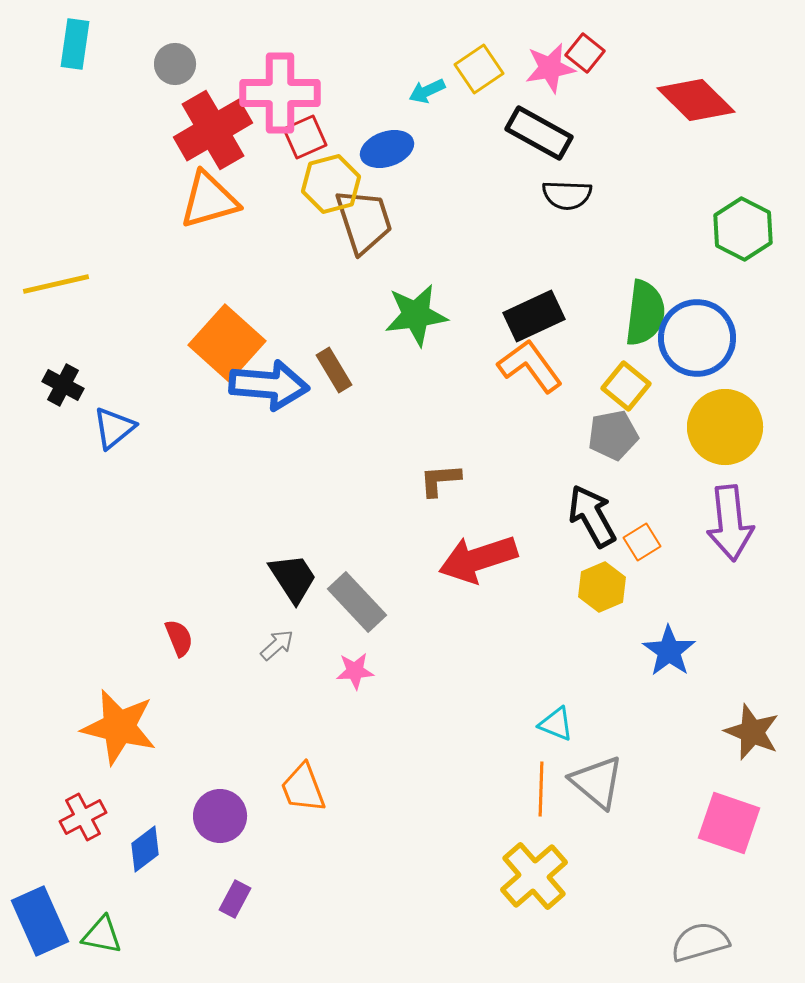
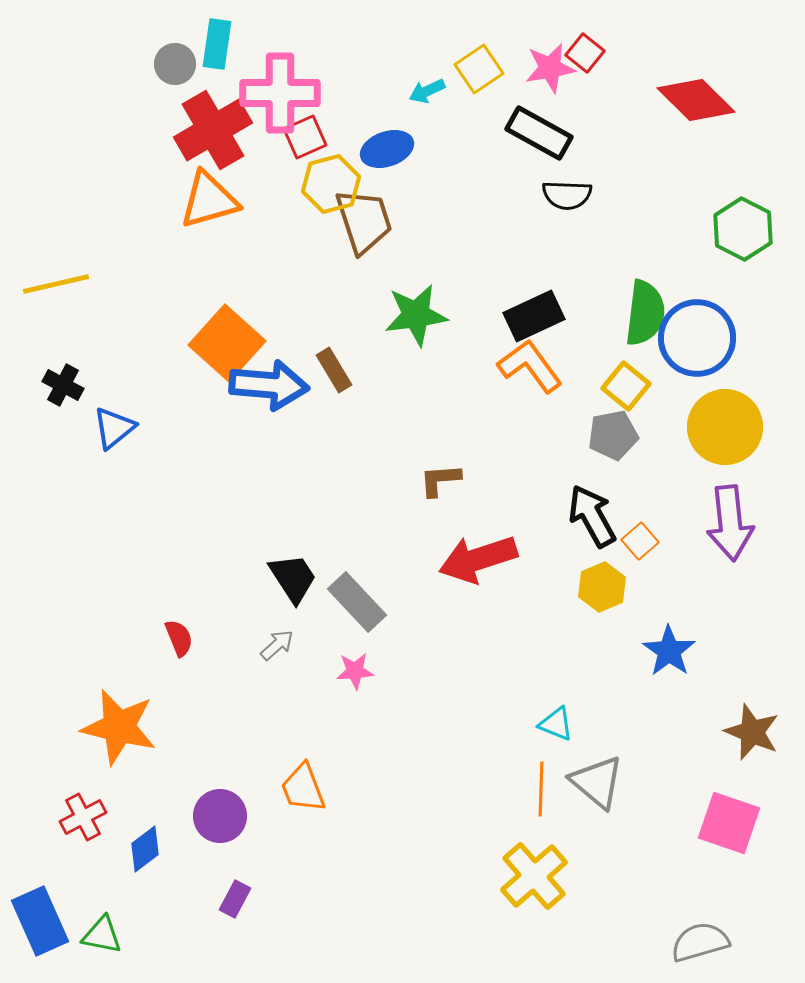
cyan rectangle at (75, 44): moved 142 px right
orange square at (642, 542): moved 2 px left, 1 px up; rotated 9 degrees counterclockwise
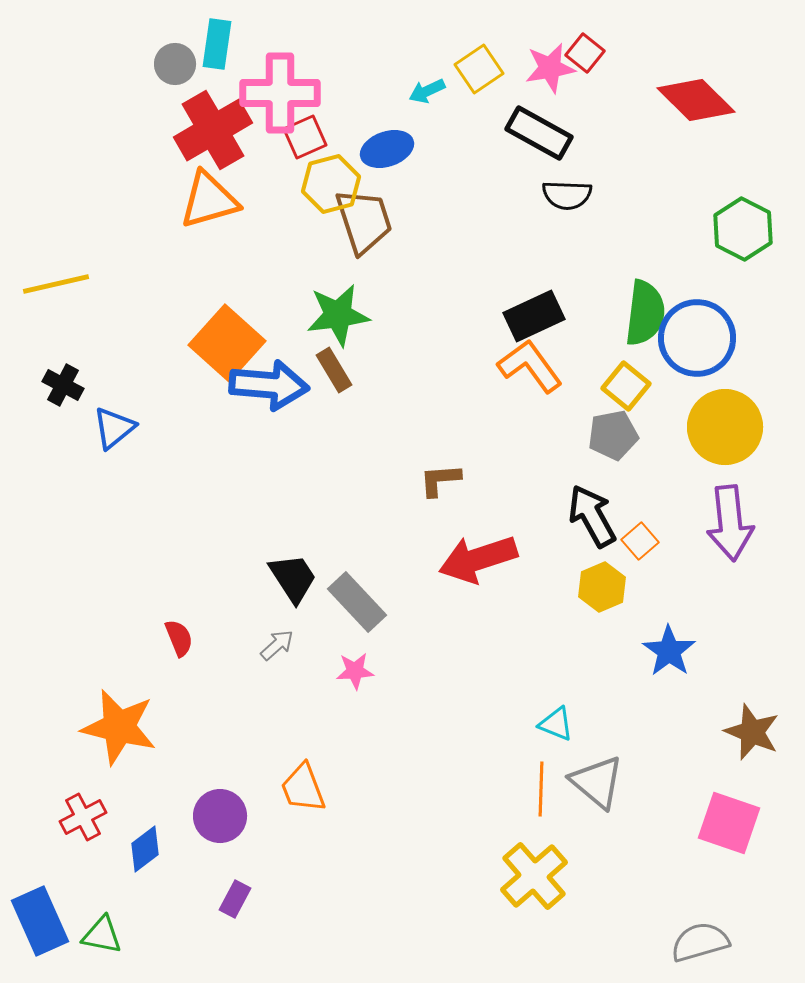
green star at (416, 315): moved 78 px left
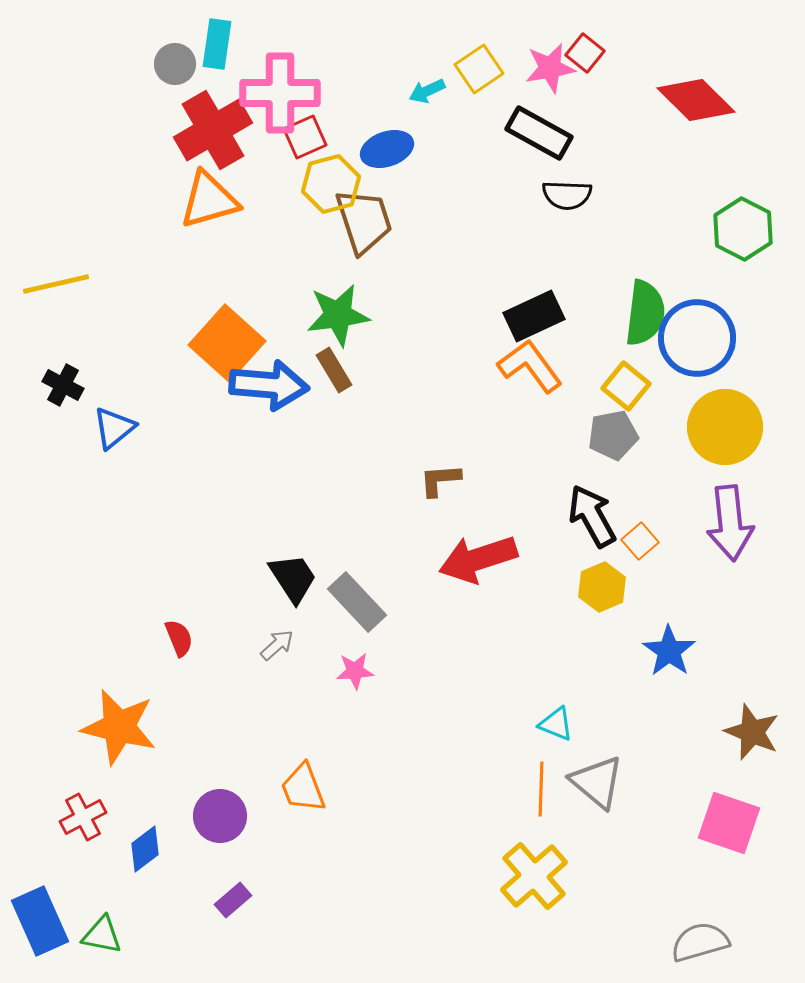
purple rectangle at (235, 899): moved 2 px left, 1 px down; rotated 21 degrees clockwise
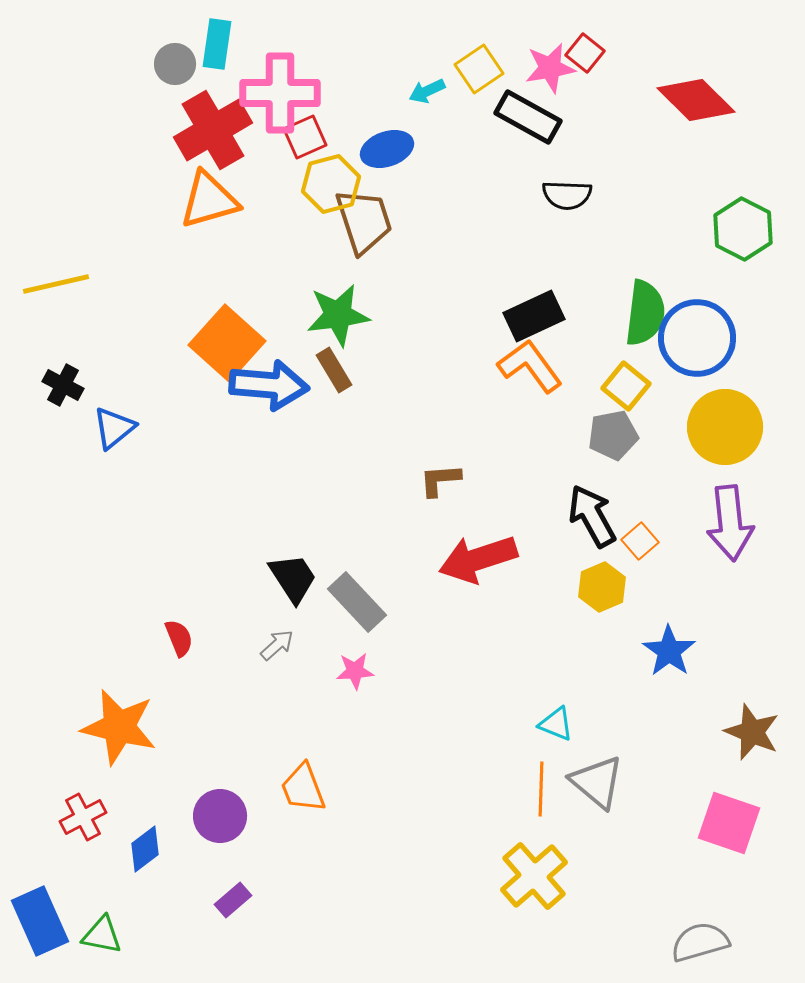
black rectangle at (539, 133): moved 11 px left, 16 px up
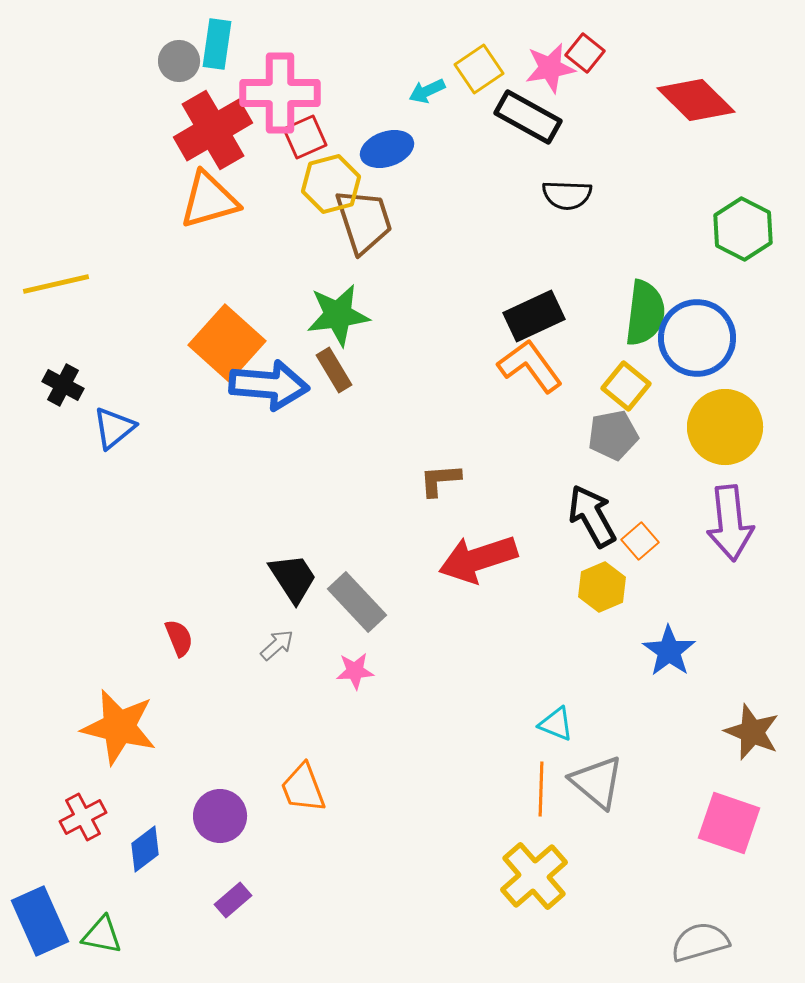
gray circle at (175, 64): moved 4 px right, 3 px up
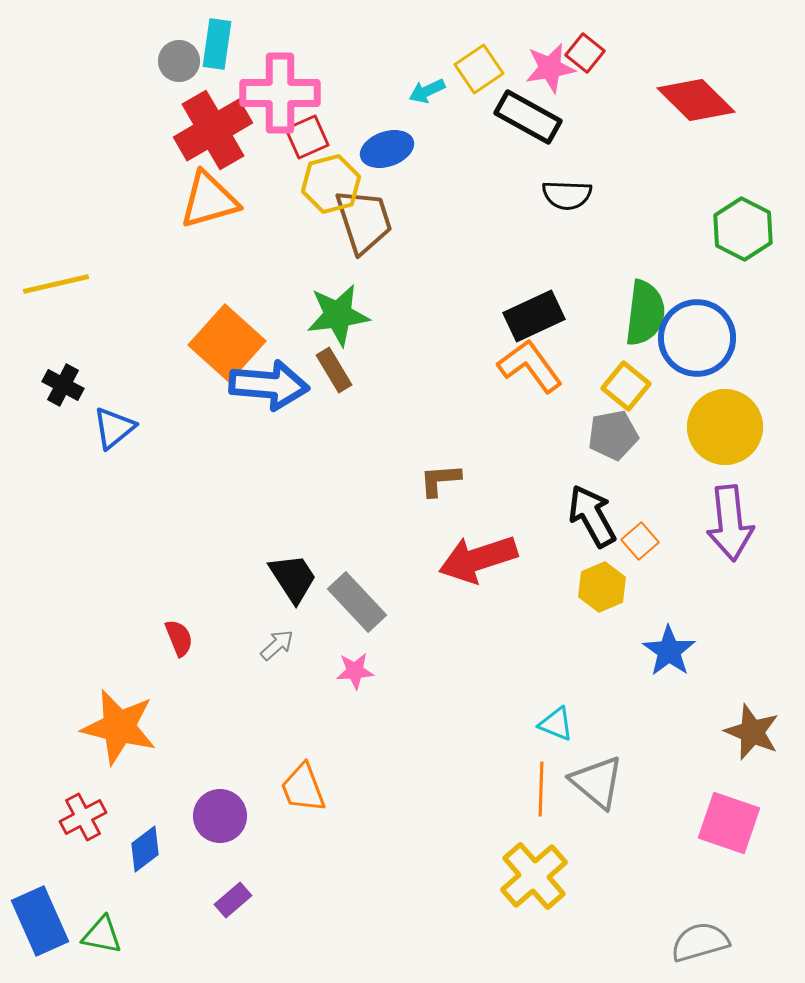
red square at (305, 137): moved 2 px right
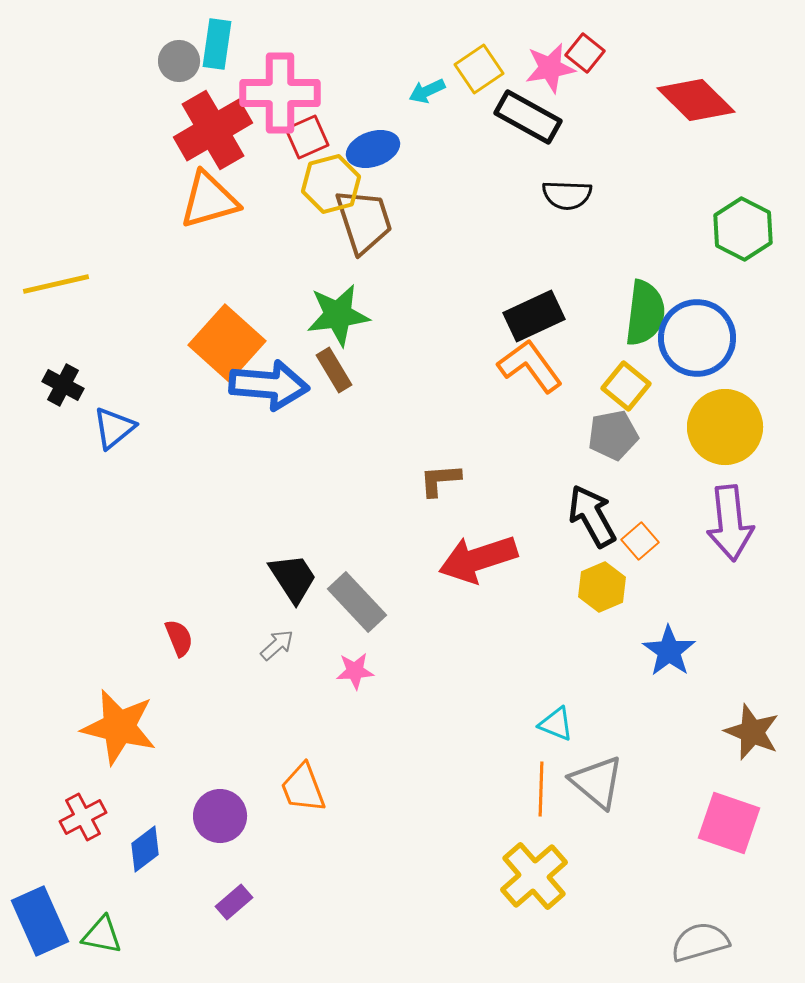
blue ellipse at (387, 149): moved 14 px left
purple rectangle at (233, 900): moved 1 px right, 2 px down
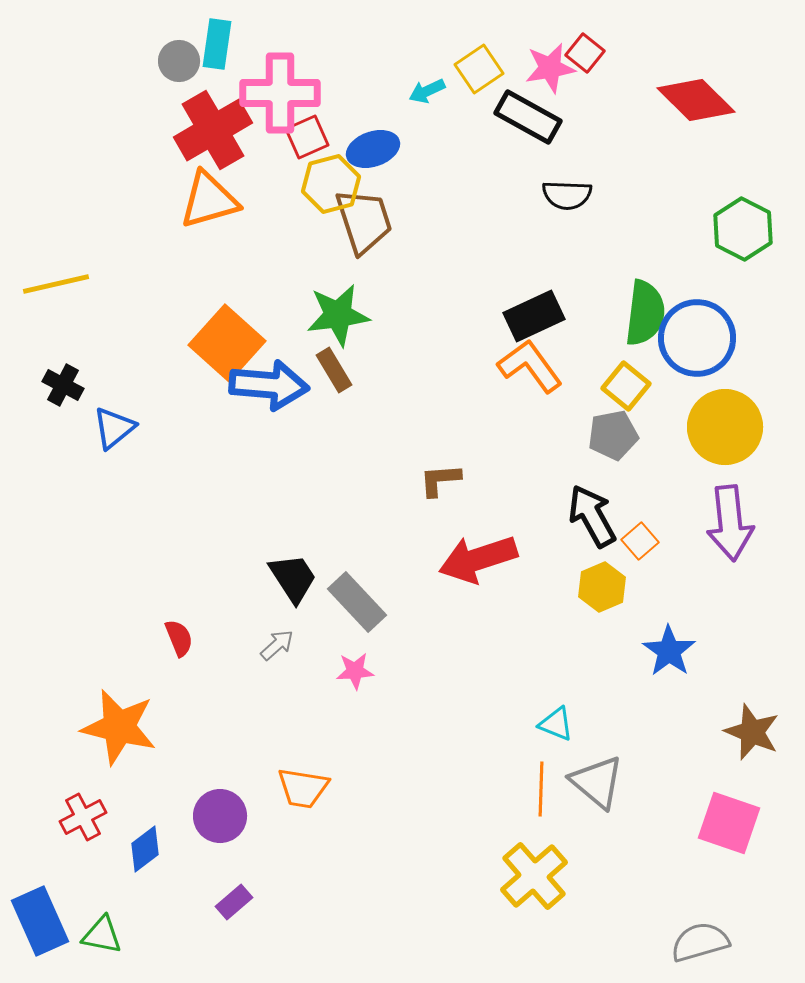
orange trapezoid at (303, 788): rotated 60 degrees counterclockwise
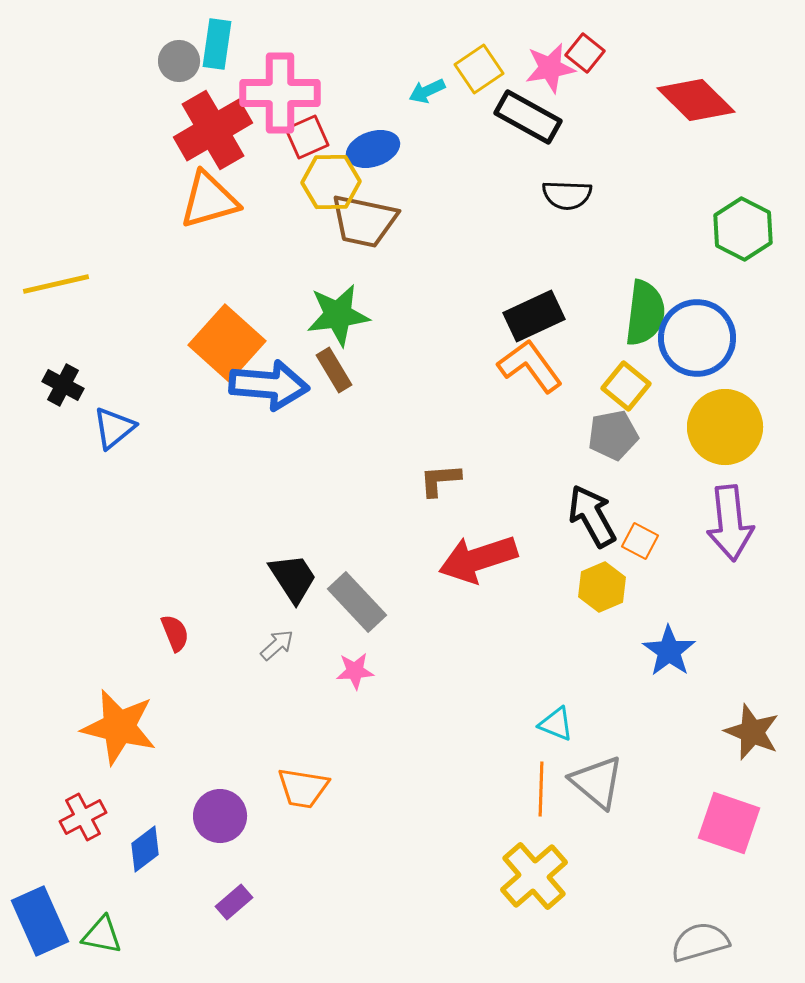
yellow hexagon at (331, 184): moved 2 px up; rotated 14 degrees clockwise
brown trapezoid at (364, 221): rotated 120 degrees clockwise
orange square at (640, 541): rotated 21 degrees counterclockwise
red semicircle at (179, 638): moved 4 px left, 5 px up
